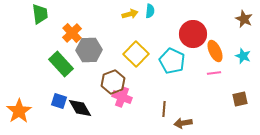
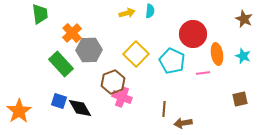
yellow arrow: moved 3 px left, 1 px up
orange ellipse: moved 2 px right, 3 px down; rotated 15 degrees clockwise
pink line: moved 11 px left
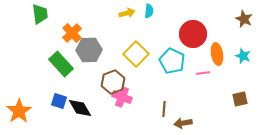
cyan semicircle: moved 1 px left
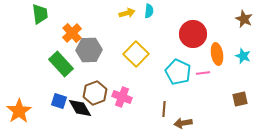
cyan pentagon: moved 6 px right, 11 px down
brown hexagon: moved 18 px left, 11 px down
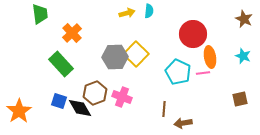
gray hexagon: moved 26 px right, 7 px down
orange ellipse: moved 7 px left, 3 px down
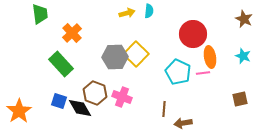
brown hexagon: rotated 20 degrees counterclockwise
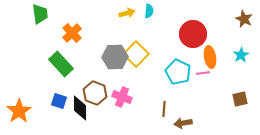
cyan star: moved 2 px left, 1 px up; rotated 21 degrees clockwise
black diamond: rotated 30 degrees clockwise
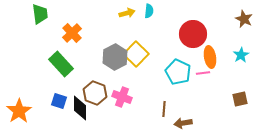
gray hexagon: rotated 25 degrees counterclockwise
